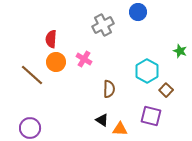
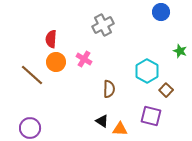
blue circle: moved 23 px right
black triangle: moved 1 px down
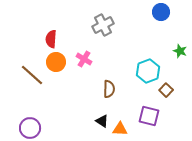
cyan hexagon: moved 1 px right; rotated 10 degrees clockwise
purple square: moved 2 px left
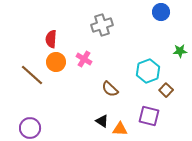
gray cross: moved 1 px left; rotated 10 degrees clockwise
green star: rotated 24 degrees counterclockwise
brown semicircle: moved 1 px right; rotated 132 degrees clockwise
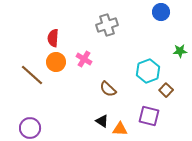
gray cross: moved 5 px right
red semicircle: moved 2 px right, 1 px up
brown semicircle: moved 2 px left
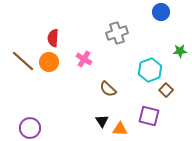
gray cross: moved 10 px right, 8 px down
orange circle: moved 7 px left
cyan hexagon: moved 2 px right, 1 px up
brown line: moved 9 px left, 14 px up
black triangle: rotated 24 degrees clockwise
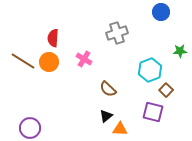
brown line: rotated 10 degrees counterclockwise
purple square: moved 4 px right, 4 px up
black triangle: moved 4 px right, 5 px up; rotated 24 degrees clockwise
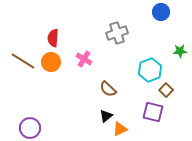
orange circle: moved 2 px right
orange triangle: rotated 28 degrees counterclockwise
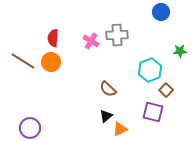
gray cross: moved 2 px down; rotated 15 degrees clockwise
pink cross: moved 7 px right, 18 px up
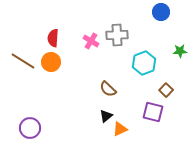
cyan hexagon: moved 6 px left, 7 px up
